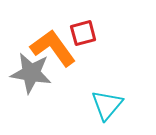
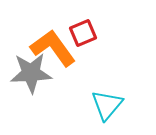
red square: rotated 8 degrees counterclockwise
gray star: rotated 12 degrees counterclockwise
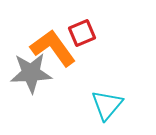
red square: moved 1 px left
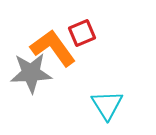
cyan triangle: rotated 12 degrees counterclockwise
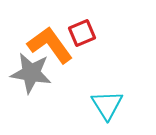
orange L-shape: moved 3 px left, 3 px up
gray star: rotated 12 degrees clockwise
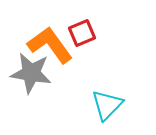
cyan triangle: rotated 16 degrees clockwise
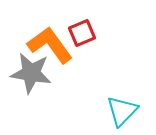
cyan triangle: moved 15 px right, 6 px down
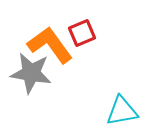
cyan triangle: rotated 36 degrees clockwise
